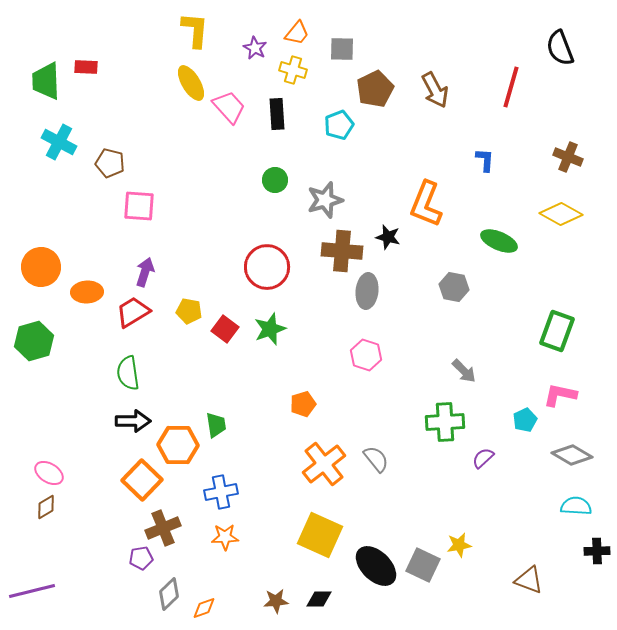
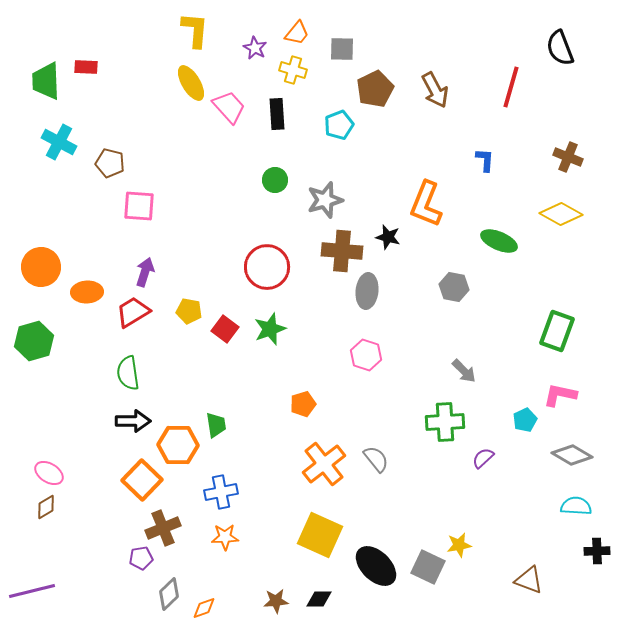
gray square at (423, 565): moved 5 px right, 2 px down
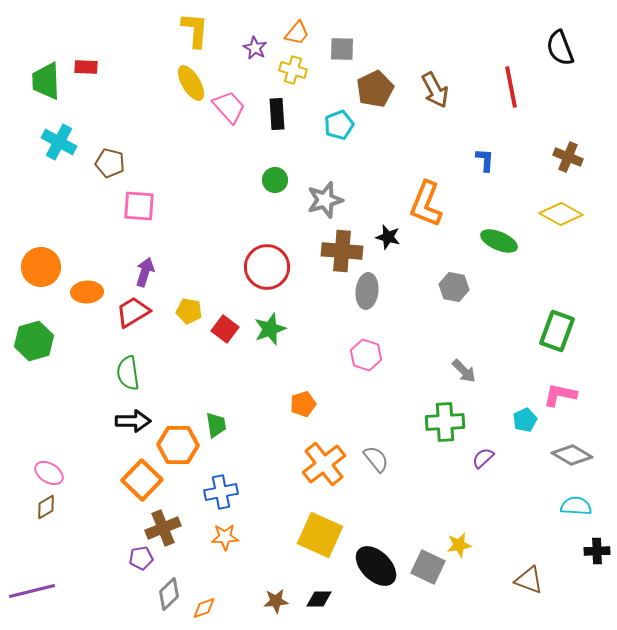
red line at (511, 87): rotated 27 degrees counterclockwise
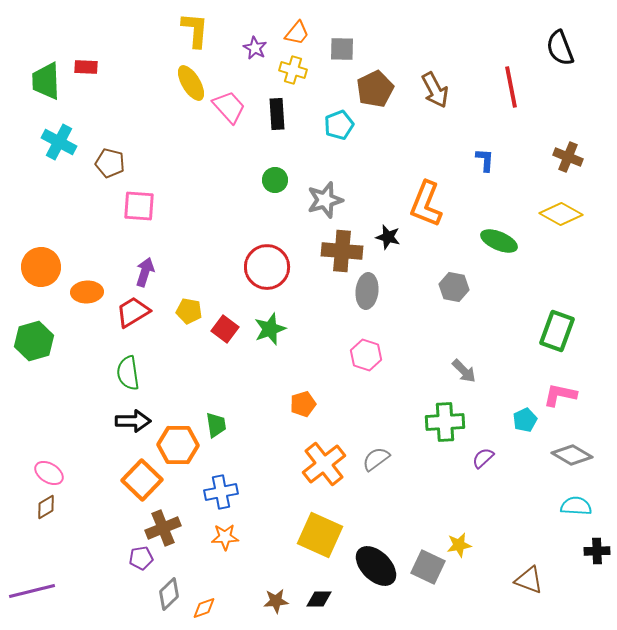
gray semicircle at (376, 459): rotated 88 degrees counterclockwise
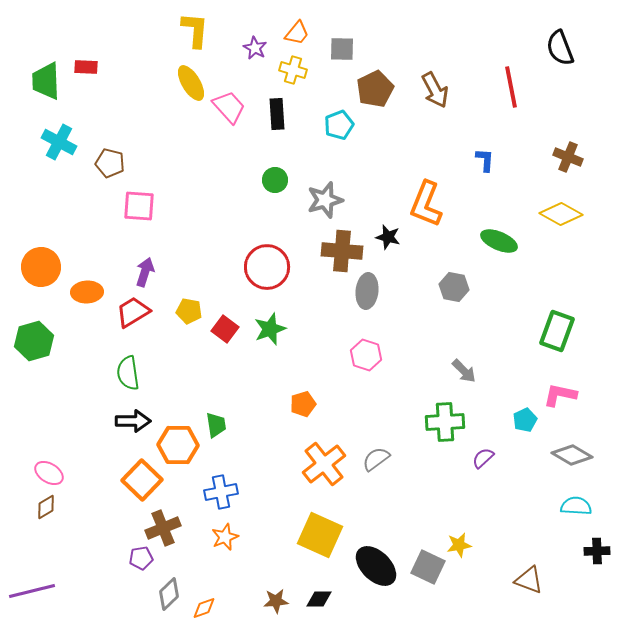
orange star at (225, 537): rotated 20 degrees counterclockwise
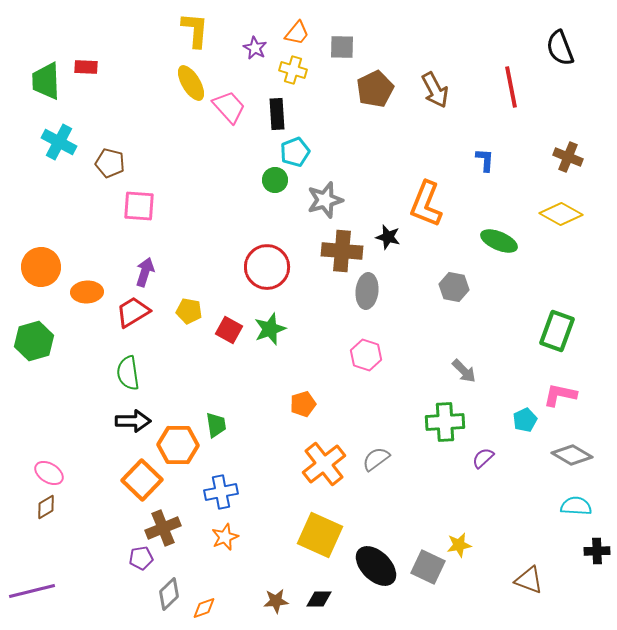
gray square at (342, 49): moved 2 px up
cyan pentagon at (339, 125): moved 44 px left, 27 px down
red square at (225, 329): moved 4 px right, 1 px down; rotated 8 degrees counterclockwise
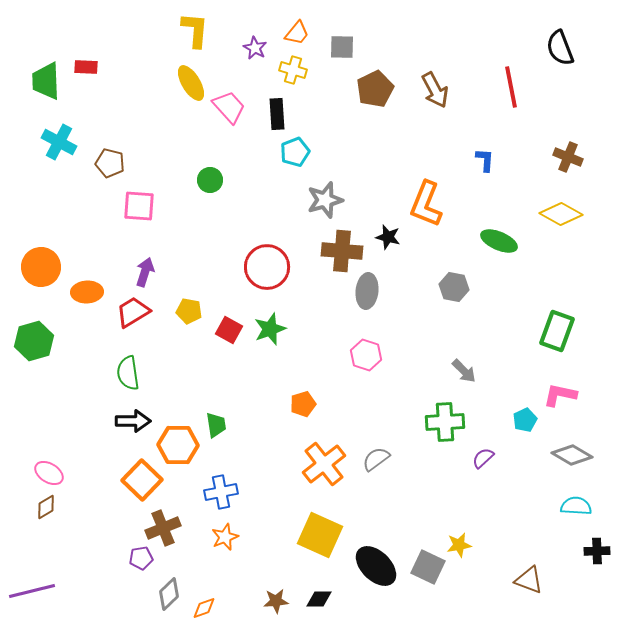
green circle at (275, 180): moved 65 px left
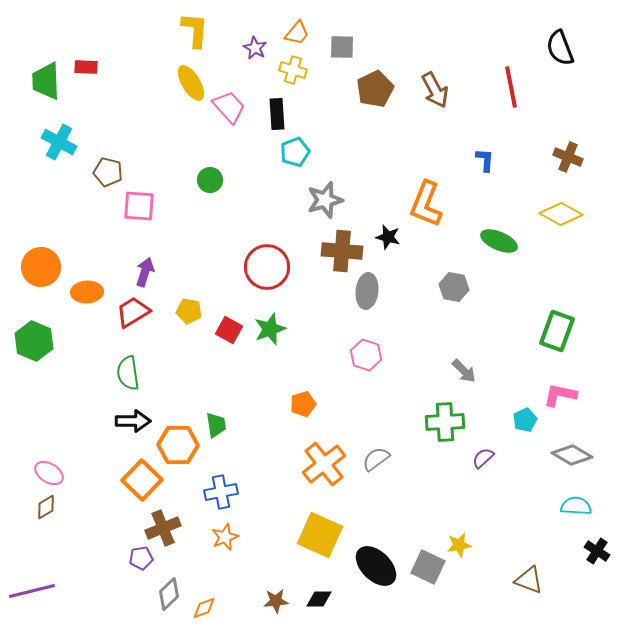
brown pentagon at (110, 163): moved 2 px left, 9 px down
green hexagon at (34, 341): rotated 21 degrees counterclockwise
black cross at (597, 551): rotated 35 degrees clockwise
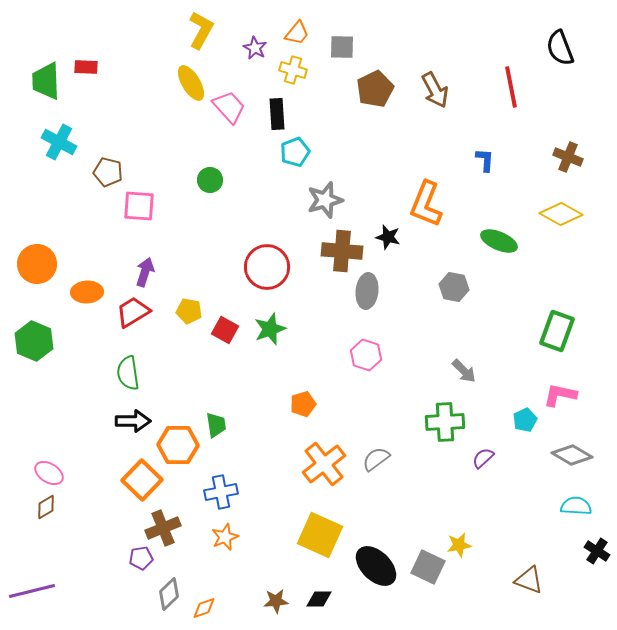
yellow L-shape at (195, 30): moved 6 px right; rotated 24 degrees clockwise
orange circle at (41, 267): moved 4 px left, 3 px up
red square at (229, 330): moved 4 px left
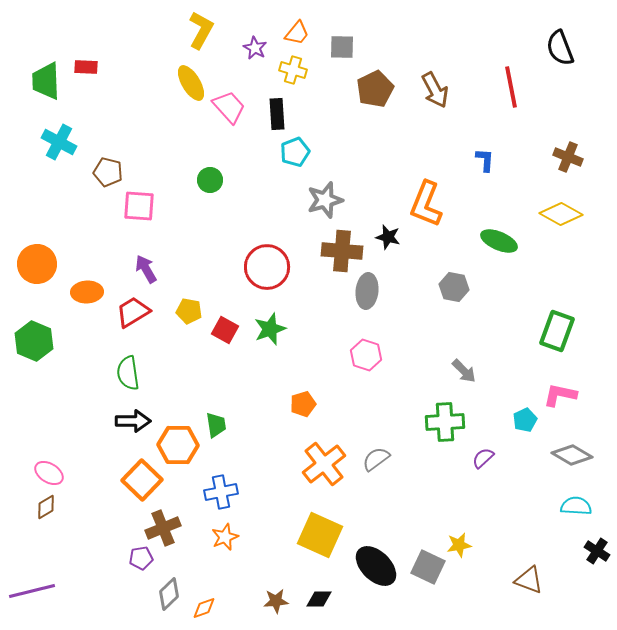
purple arrow at (145, 272): moved 1 px right, 3 px up; rotated 48 degrees counterclockwise
